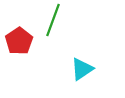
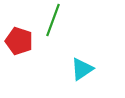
red pentagon: rotated 20 degrees counterclockwise
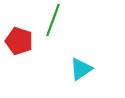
cyan triangle: moved 1 px left
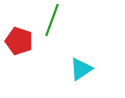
green line: moved 1 px left
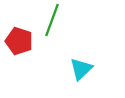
cyan triangle: rotated 10 degrees counterclockwise
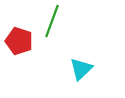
green line: moved 1 px down
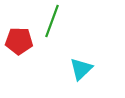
red pentagon: rotated 16 degrees counterclockwise
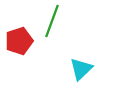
red pentagon: rotated 20 degrees counterclockwise
